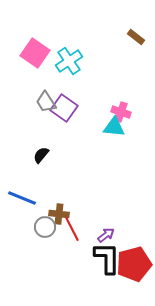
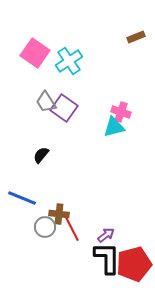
brown rectangle: rotated 60 degrees counterclockwise
cyan triangle: rotated 20 degrees counterclockwise
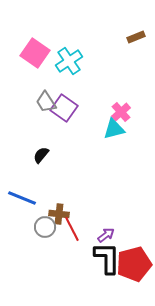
pink cross: rotated 30 degrees clockwise
cyan triangle: moved 2 px down
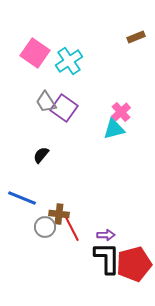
purple arrow: rotated 36 degrees clockwise
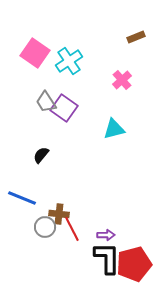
pink cross: moved 1 px right, 32 px up
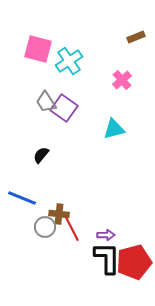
pink square: moved 3 px right, 4 px up; rotated 20 degrees counterclockwise
red pentagon: moved 2 px up
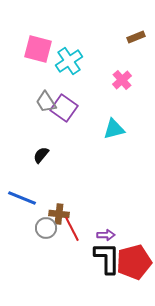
gray circle: moved 1 px right, 1 px down
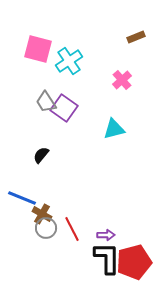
brown cross: moved 17 px left; rotated 24 degrees clockwise
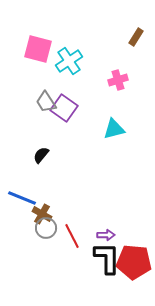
brown rectangle: rotated 36 degrees counterclockwise
pink cross: moved 4 px left; rotated 24 degrees clockwise
red line: moved 7 px down
red pentagon: rotated 20 degrees clockwise
